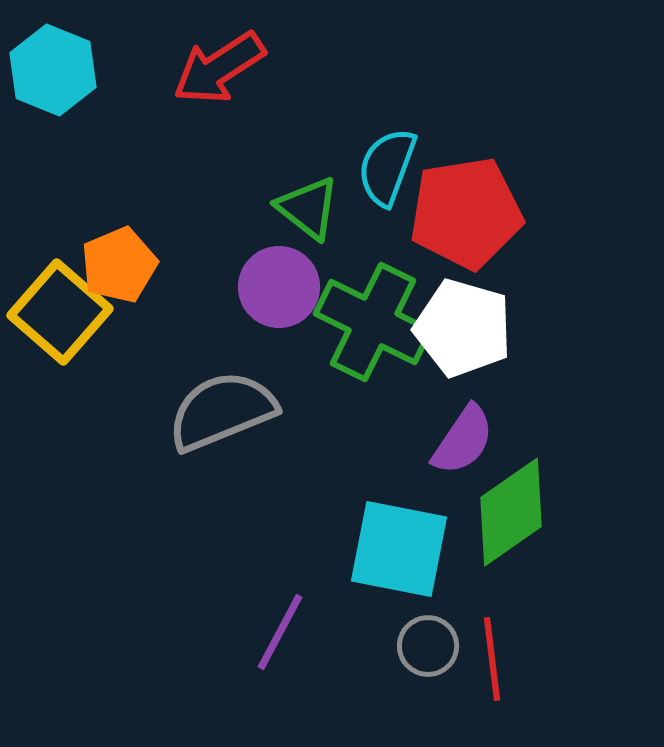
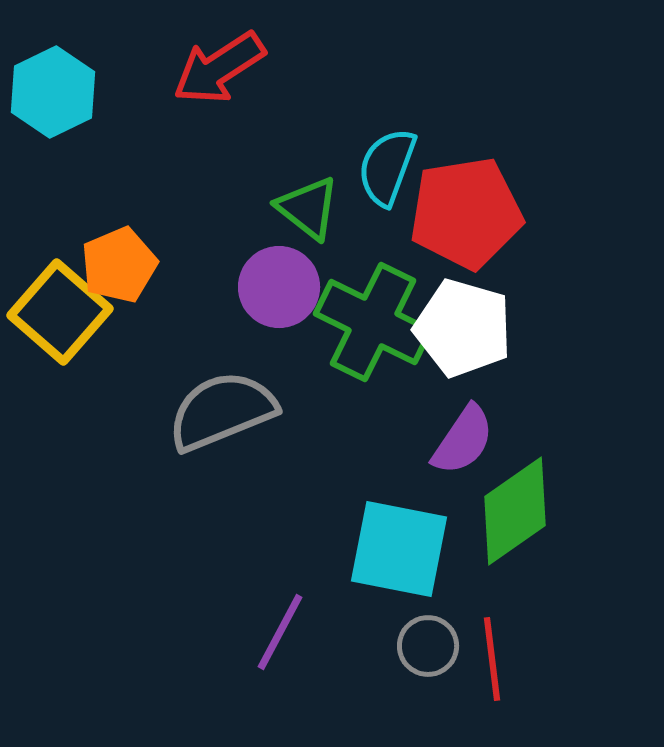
cyan hexagon: moved 22 px down; rotated 12 degrees clockwise
green diamond: moved 4 px right, 1 px up
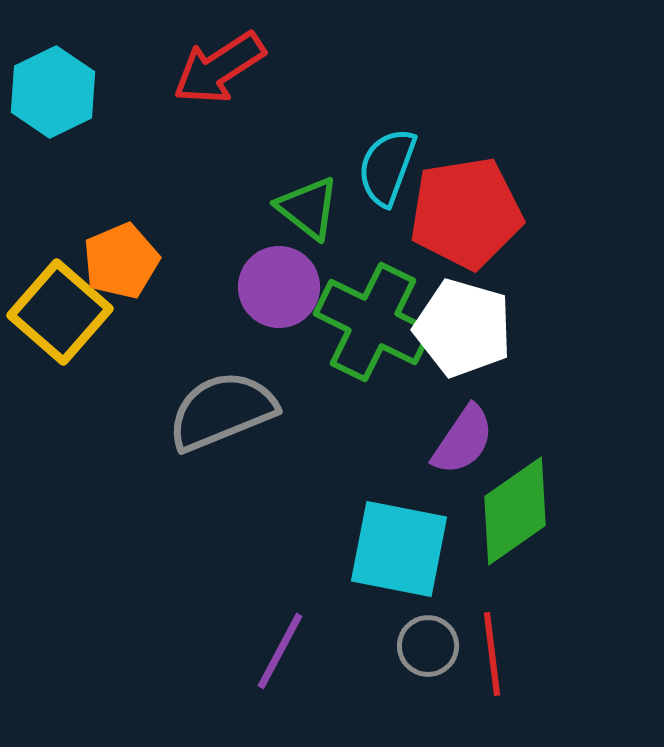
orange pentagon: moved 2 px right, 4 px up
purple line: moved 19 px down
red line: moved 5 px up
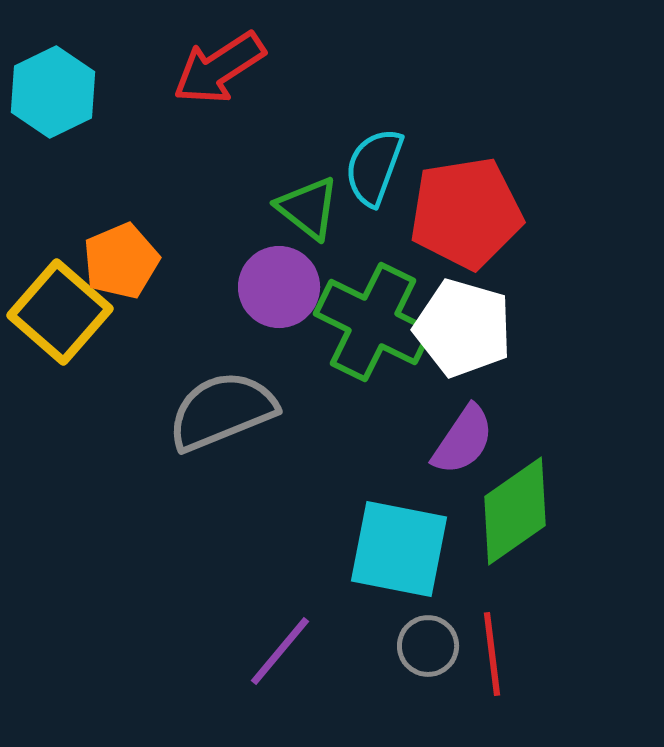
cyan semicircle: moved 13 px left
purple line: rotated 12 degrees clockwise
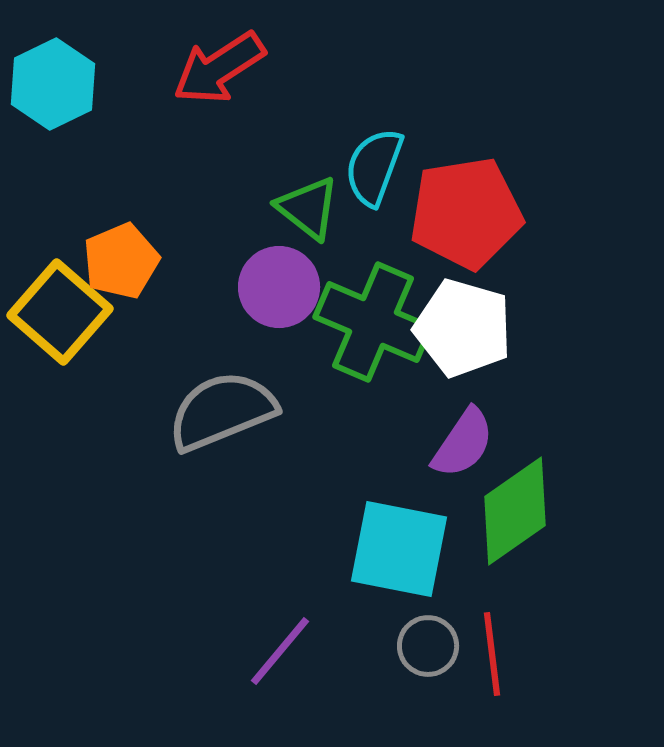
cyan hexagon: moved 8 px up
green cross: rotated 3 degrees counterclockwise
purple semicircle: moved 3 px down
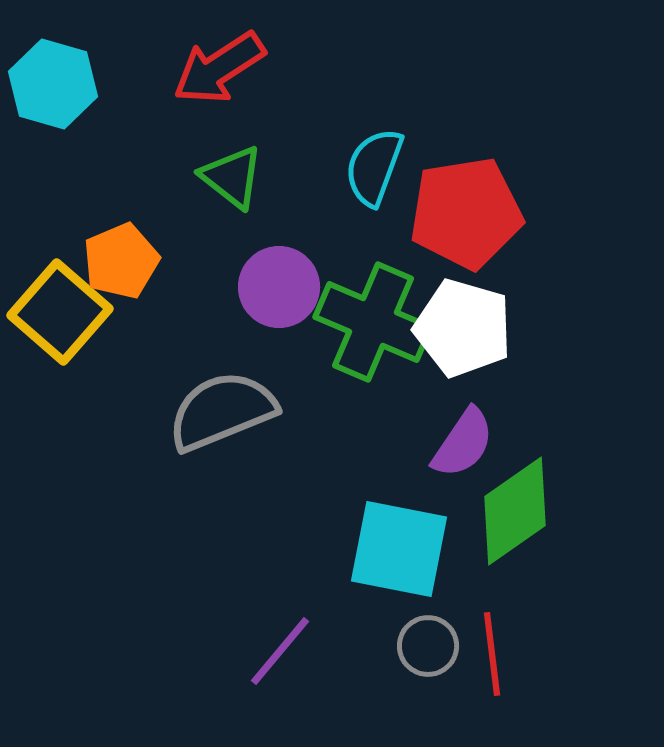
cyan hexagon: rotated 18 degrees counterclockwise
green triangle: moved 76 px left, 31 px up
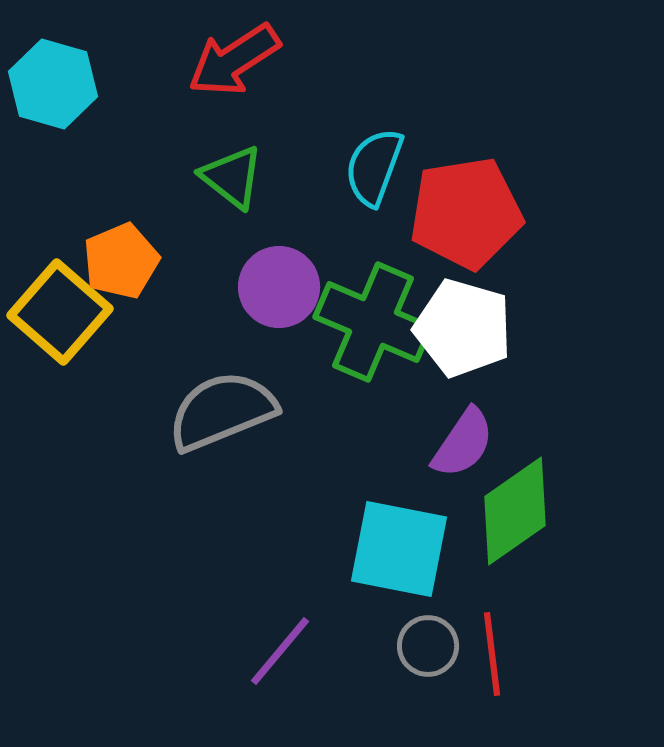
red arrow: moved 15 px right, 8 px up
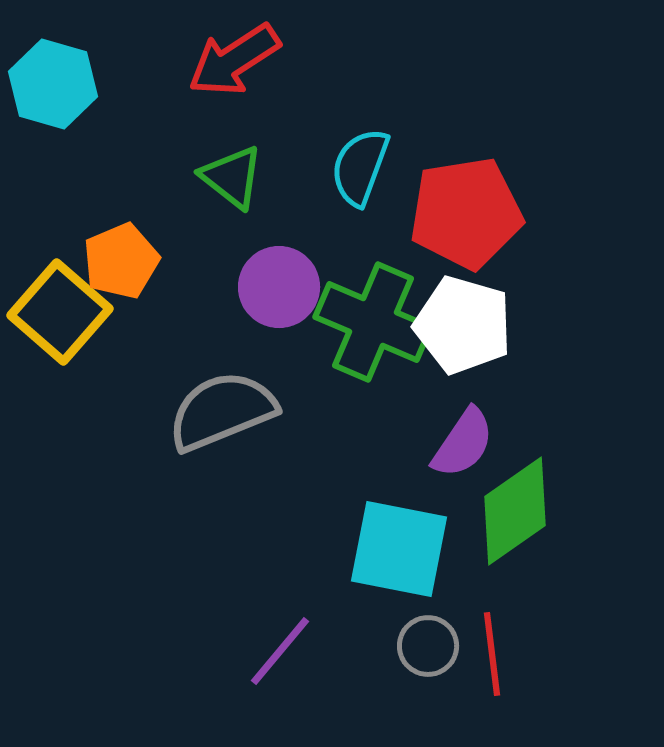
cyan semicircle: moved 14 px left
white pentagon: moved 3 px up
